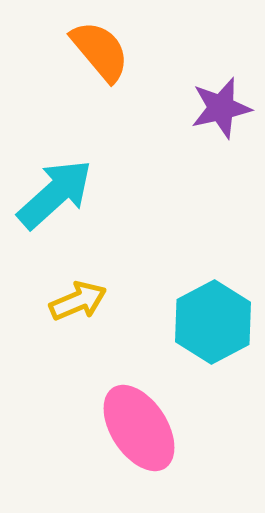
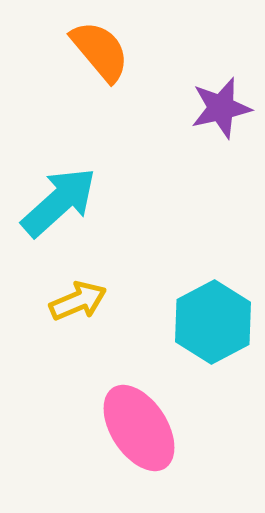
cyan arrow: moved 4 px right, 8 px down
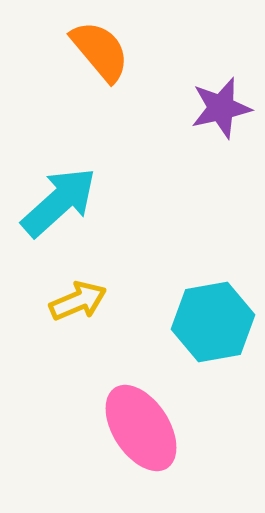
cyan hexagon: rotated 18 degrees clockwise
pink ellipse: moved 2 px right
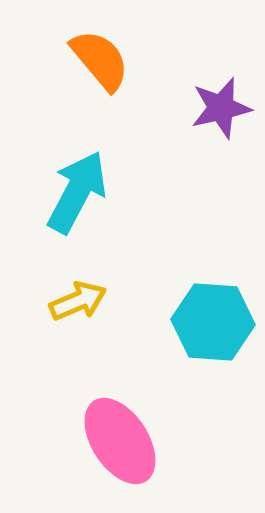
orange semicircle: moved 9 px down
cyan arrow: moved 18 px right, 10 px up; rotated 20 degrees counterclockwise
cyan hexagon: rotated 14 degrees clockwise
pink ellipse: moved 21 px left, 13 px down
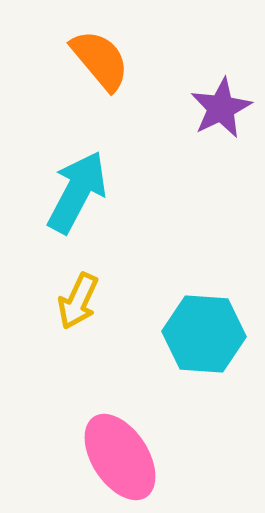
purple star: rotated 14 degrees counterclockwise
yellow arrow: rotated 138 degrees clockwise
cyan hexagon: moved 9 px left, 12 px down
pink ellipse: moved 16 px down
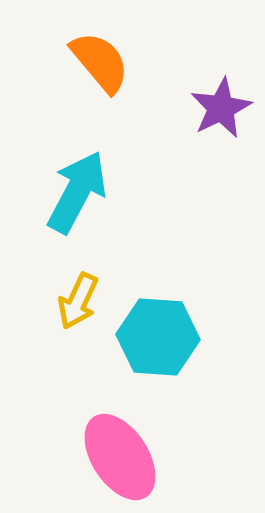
orange semicircle: moved 2 px down
cyan hexagon: moved 46 px left, 3 px down
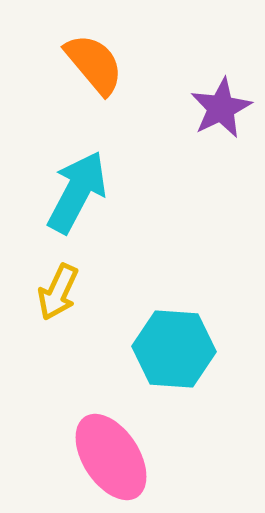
orange semicircle: moved 6 px left, 2 px down
yellow arrow: moved 20 px left, 9 px up
cyan hexagon: moved 16 px right, 12 px down
pink ellipse: moved 9 px left
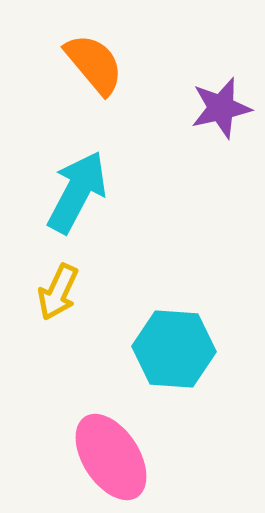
purple star: rotated 14 degrees clockwise
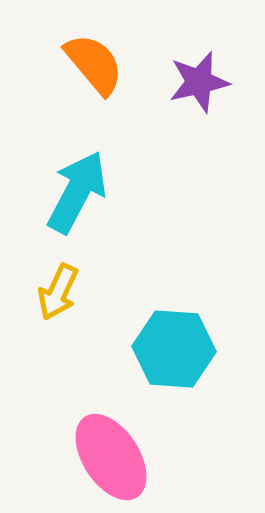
purple star: moved 22 px left, 26 px up
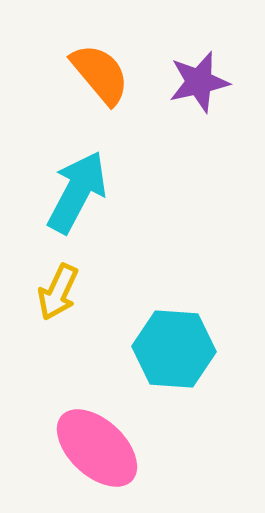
orange semicircle: moved 6 px right, 10 px down
pink ellipse: moved 14 px left, 9 px up; rotated 14 degrees counterclockwise
